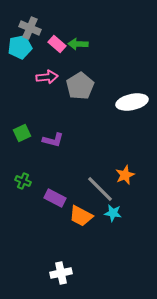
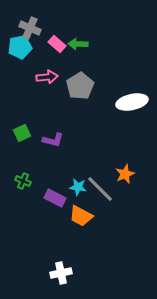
orange star: moved 1 px up
cyan star: moved 35 px left, 26 px up
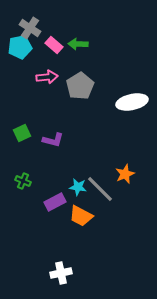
gray cross: rotated 10 degrees clockwise
pink rectangle: moved 3 px left, 1 px down
purple rectangle: moved 4 px down; rotated 55 degrees counterclockwise
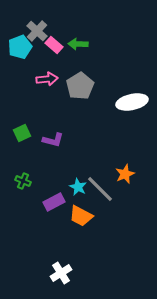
gray cross: moved 7 px right, 3 px down; rotated 10 degrees clockwise
cyan pentagon: rotated 10 degrees counterclockwise
pink arrow: moved 2 px down
cyan star: rotated 18 degrees clockwise
purple rectangle: moved 1 px left
white cross: rotated 20 degrees counterclockwise
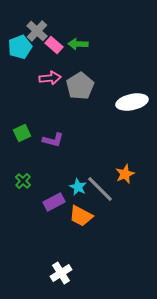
pink arrow: moved 3 px right, 1 px up
green cross: rotated 21 degrees clockwise
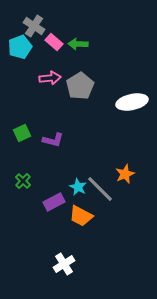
gray cross: moved 3 px left, 5 px up; rotated 10 degrees counterclockwise
pink rectangle: moved 3 px up
white cross: moved 3 px right, 9 px up
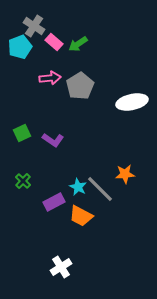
green arrow: rotated 36 degrees counterclockwise
purple L-shape: rotated 20 degrees clockwise
orange star: rotated 18 degrees clockwise
white cross: moved 3 px left, 3 px down
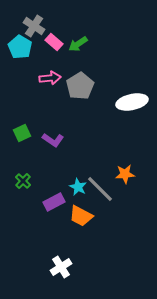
cyan pentagon: rotated 20 degrees counterclockwise
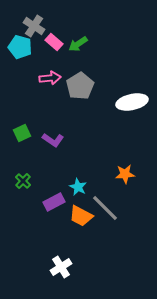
cyan pentagon: rotated 15 degrees counterclockwise
gray line: moved 5 px right, 19 px down
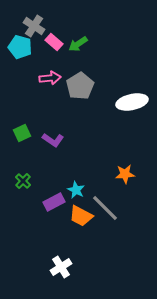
cyan star: moved 2 px left, 3 px down
